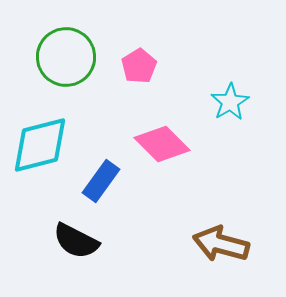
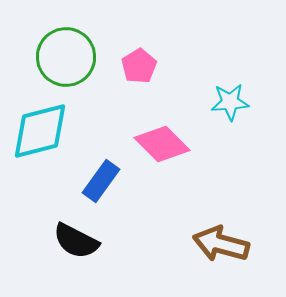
cyan star: rotated 27 degrees clockwise
cyan diamond: moved 14 px up
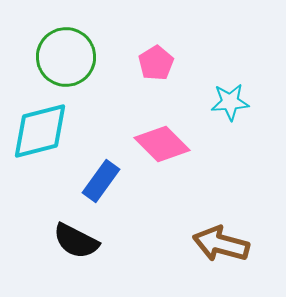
pink pentagon: moved 17 px right, 3 px up
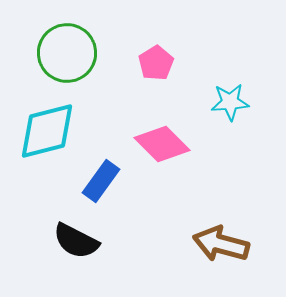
green circle: moved 1 px right, 4 px up
cyan diamond: moved 7 px right
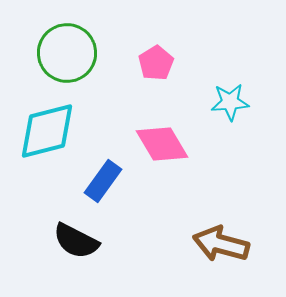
pink diamond: rotated 14 degrees clockwise
blue rectangle: moved 2 px right
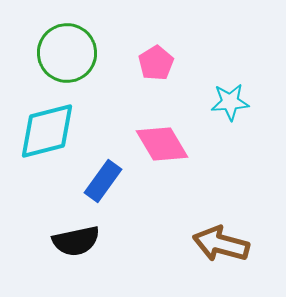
black semicircle: rotated 39 degrees counterclockwise
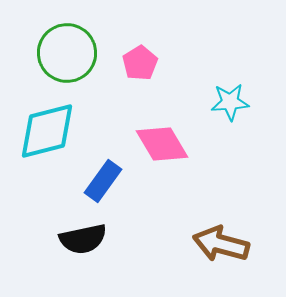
pink pentagon: moved 16 px left
black semicircle: moved 7 px right, 2 px up
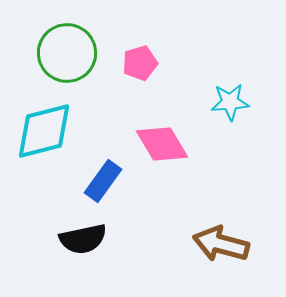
pink pentagon: rotated 16 degrees clockwise
cyan diamond: moved 3 px left
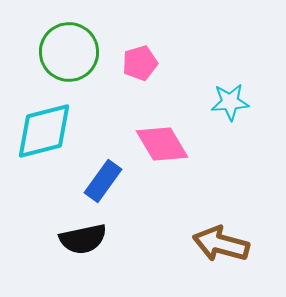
green circle: moved 2 px right, 1 px up
